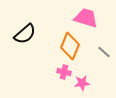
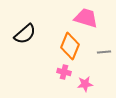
gray line: rotated 48 degrees counterclockwise
pink star: moved 3 px right, 1 px down
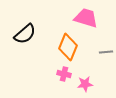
orange diamond: moved 2 px left, 1 px down
gray line: moved 2 px right
pink cross: moved 2 px down
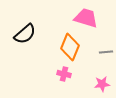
orange diamond: moved 2 px right
pink star: moved 17 px right
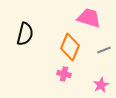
pink trapezoid: moved 3 px right
black semicircle: rotated 35 degrees counterclockwise
gray line: moved 2 px left, 2 px up; rotated 16 degrees counterclockwise
pink star: moved 1 px left, 1 px down; rotated 21 degrees counterclockwise
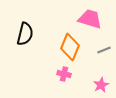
pink trapezoid: moved 1 px right, 1 px down
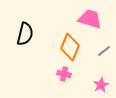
gray line: moved 1 px down; rotated 16 degrees counterclockwise
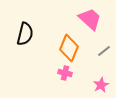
pink trapezoid: rotated 25 degrees clockwise
orange diamond: moved 1 px left, 1 px down
pink cross: moved 1 px right, 1 px up
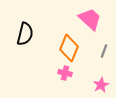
gray line: rotated 32 degrees counterclockwise
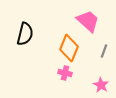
pink trapezoid: moved 2 px left, 2 px down
pink star: rotated 14 degrees counterclockwise
